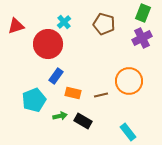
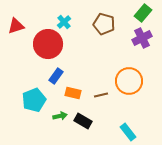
green rectangle: rotated 18 degrees clockwise
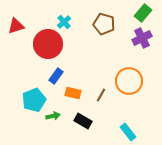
brown line: rotated 48 degrees counterclockwise
green arrow: moved 7 px left
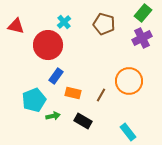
red triangle: rotated 30 degrees clockwise
red circle: moved 1 px down
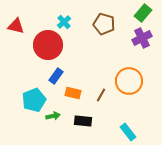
black rectangle: rotated 24 degrees counterclockwise
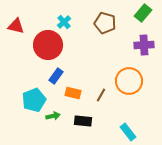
brown pentagon: moved 1 px right, 1 px up
purple cross: moved 2 px right, 7 px down; rotated 24 degrees clockwise
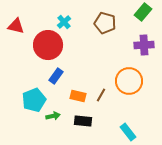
green rectangle: moved 1 px up
orange rectangle: moved 5 px right, 3 px down
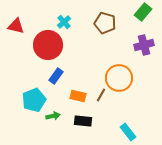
purple cross: rotated 12 degrees counterclockwise
orange circle: moved 10 px left, 3 px up
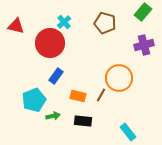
red circle: moved 2 px right, 2 px up
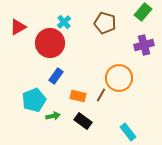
red triangle: moved 2 px right, 1 px down; rotated 42 degrees counterclockwise
black rectangle: rotated 30 degrees clockwise
